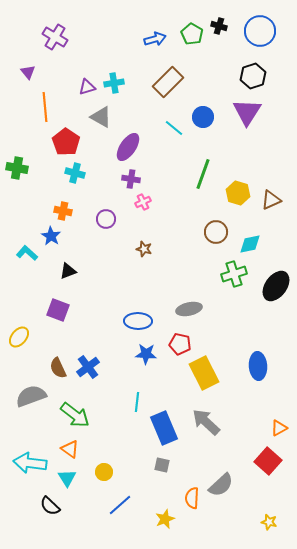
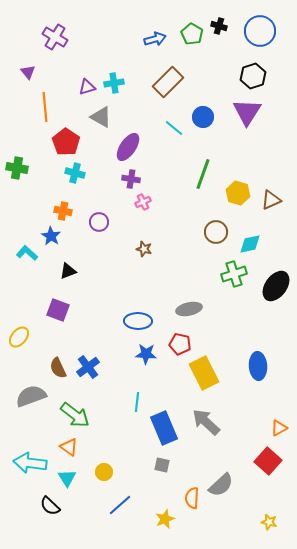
purple circle at (106, 219): moved 7 px left, 3 px down
orange triangle at (70, 449): moved 1 px left, 2 px up
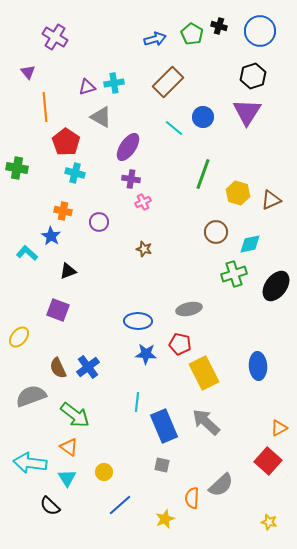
blue rectangle at (164, 428): moved 2 px up
